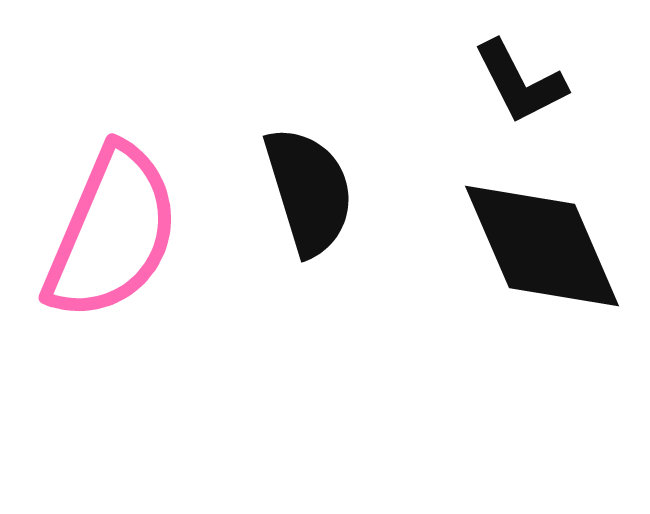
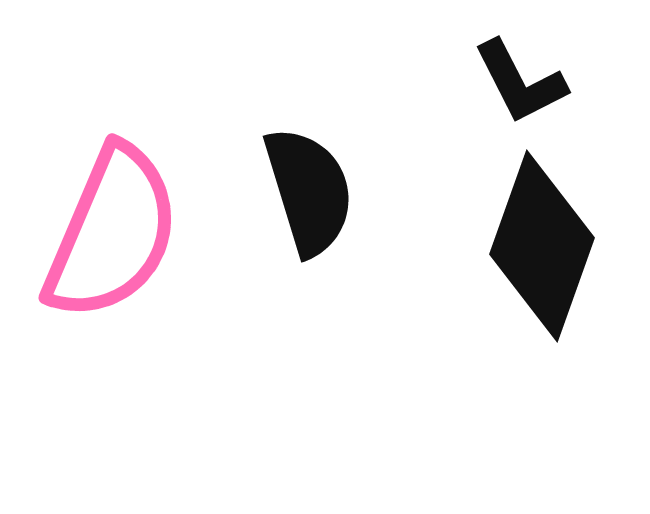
black diamond: rotated 43 degrees clockwise
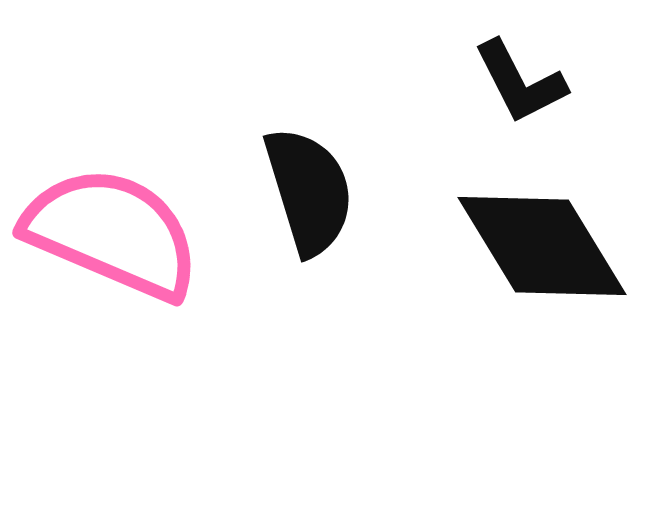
pink semicircle: rotated 90 degrees counterclockwise
black diamond: rotated 51 degrees counterclockwise
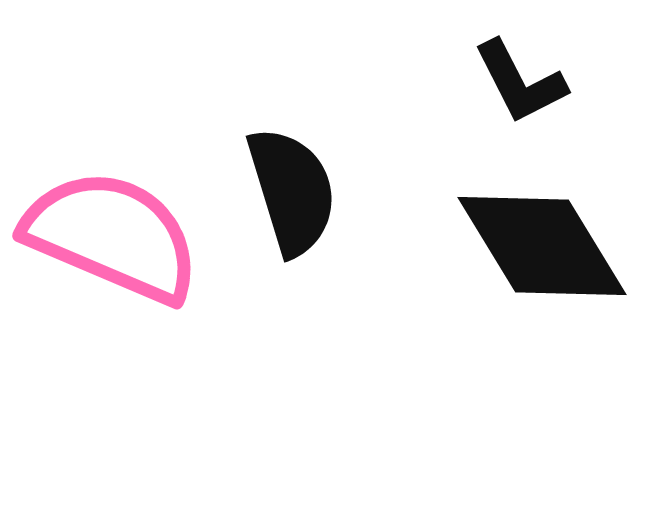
black semicircle: moved 17 px left
pink semicircle: moved 3 px down
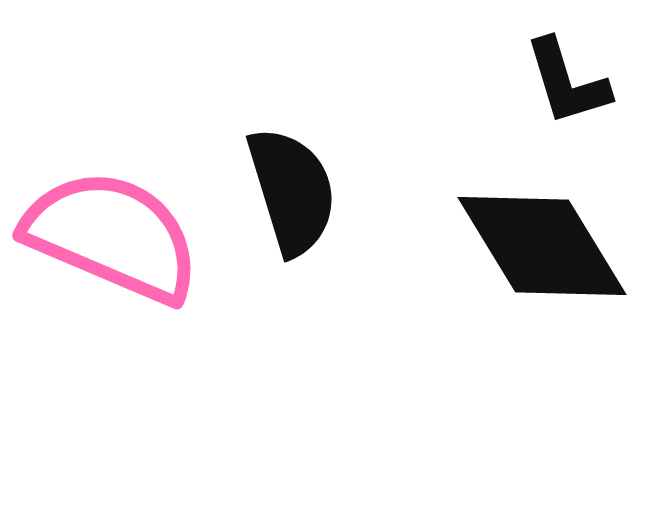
black L-shape: moved 47 px right; rotated 10 degrees clockwise
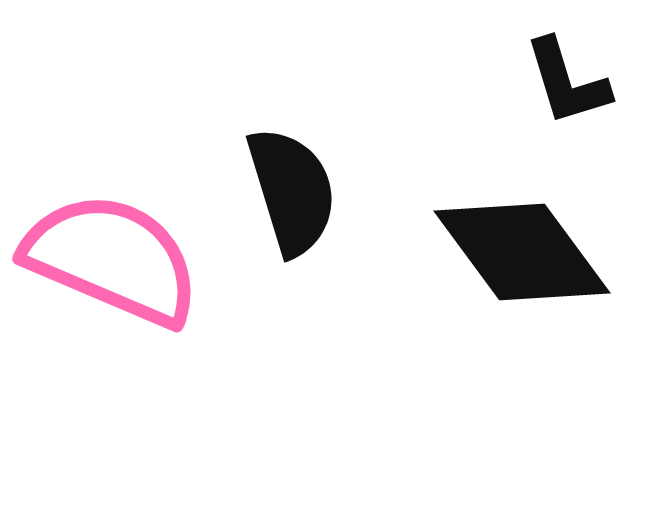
pink semicircle: moved 23 px down
black diamond: moved 20 px left, 6 px down; rotated 5 degrees counterclockwise
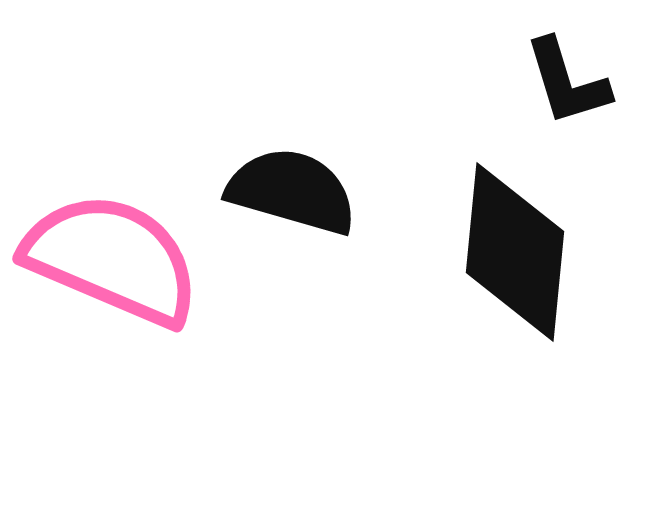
black semicircle: rotated 57 degrees counterclockwise
black diamond: moved 7 px left; rotated 42 degrees clockwise
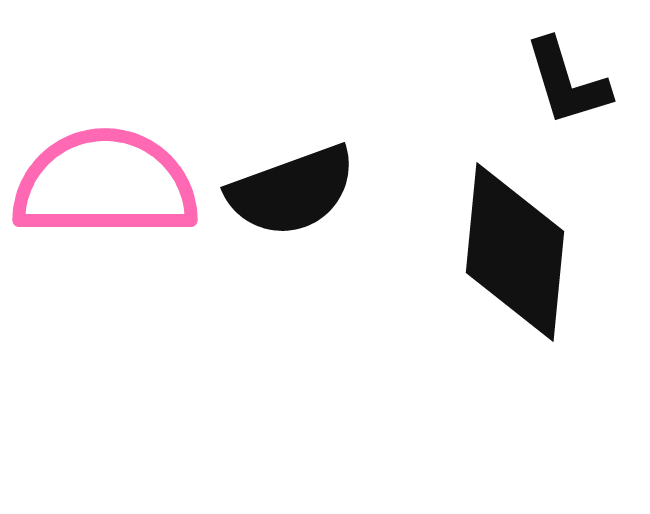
black semicircle: rotated 144 degrees clockwise
pink semicircle: moved 7 px left, 75 px up; rotated 23 degrees counterclockwise
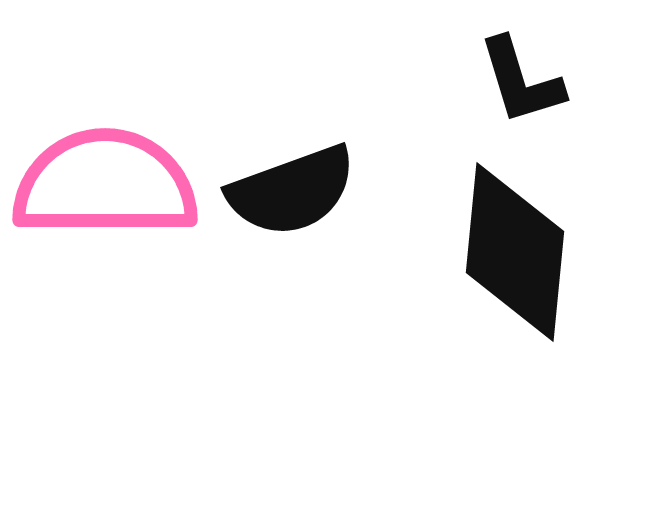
black L-shape: moved 46 px left, 1 px up
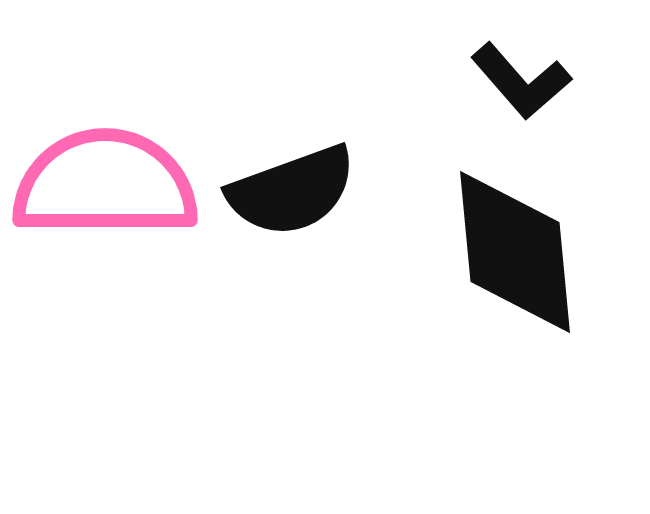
black L-shape: rotated 24 degrees counterclockwise
black diamond: rotated 11 degrees counterclockwise
